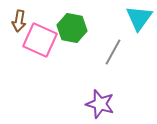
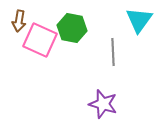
cyan triangle: moved 2 px down
gray line: rotated 32 degrees counterclockwise
purple star: moved 3 px right
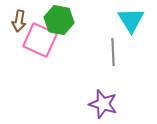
cyan triangle: moved 8 px left; rotated 8 degrees counterclockwise
green hexagon: moved 13 px left, 8 px up
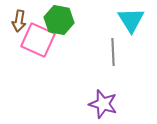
pink square: moved 2 px left
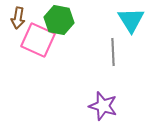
brown arrow: moved 1 px left, 3 px up
purple star: moved 2 px down
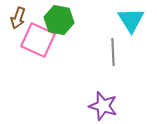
brown arrow: rotated 10 degrees clockwise
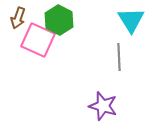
green hexagon: rotated 16 degrees clockwise
gray line: moved 6 px right, 5 px down
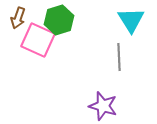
green hexagon: rotated 16 degrees clockwise
